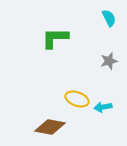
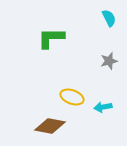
green L-shape: moved 4 px left
yellow ellipse: moved 5 px left, 2 px up
brown diamond: moved 1 px up
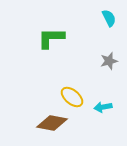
yellow ellipse: rotated 20 degrees clockwise
brown diamond: moved 2 px right, 3 px up
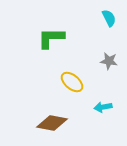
gray star: rotated 24 degrees clockwise
yellow ellipse: moved 15 px up
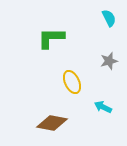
gray star: rotated 24 degrees counterclockwise
yellow ellipse: rotated 25 degrees clockwise
cyan arrow: rotated 36 degrees clockwise
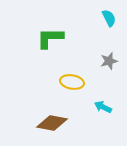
green L-shape: moved 1 px left
yellow ellipse: rotated 55 degrees counterclockwise
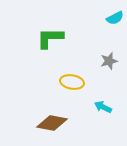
cyan semicircle: moved 6 px right; rotated 90 degrees clockwise
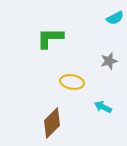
brown diamond: rotated 56 degrees counterclockwise
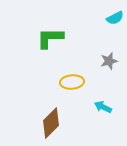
yellow ellipse: rotated 15 degrees counterclockwise
brown diamond: moved 1 px left
